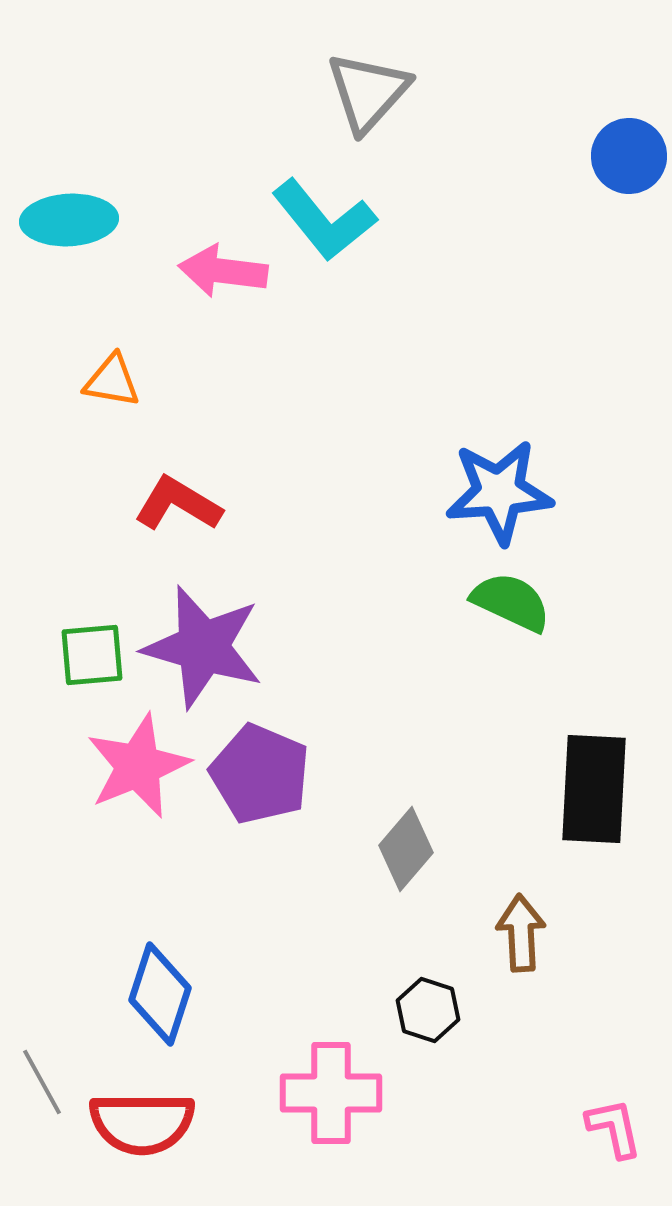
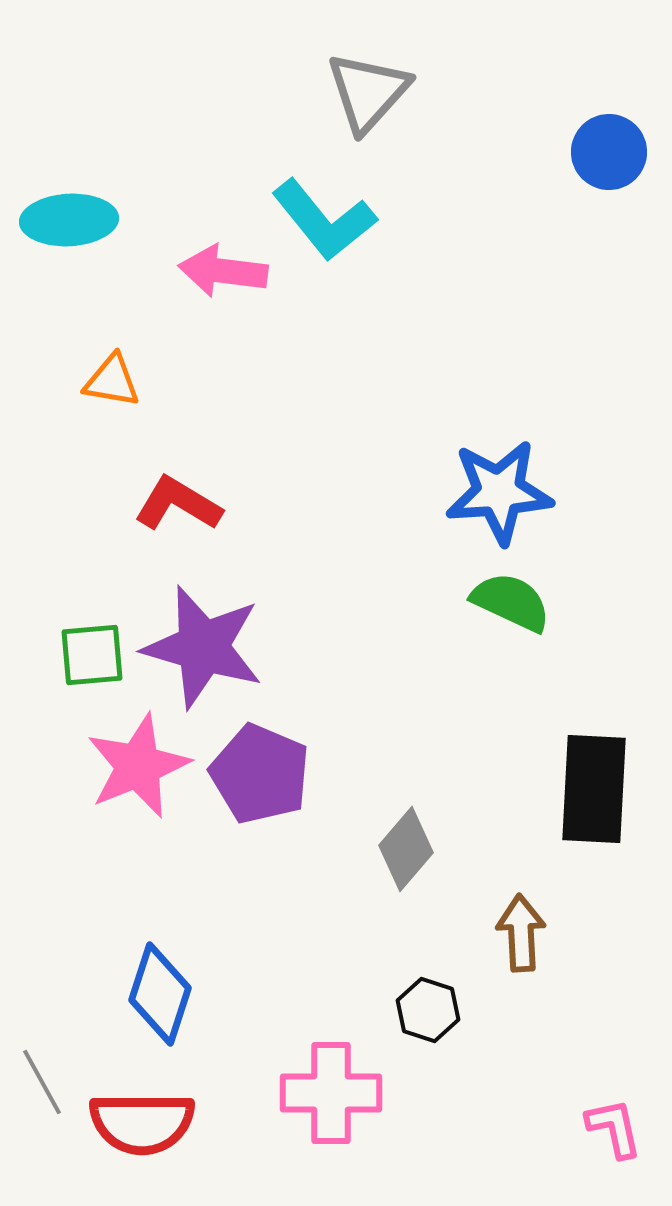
blue circle: moved 20 px left, 4 px up
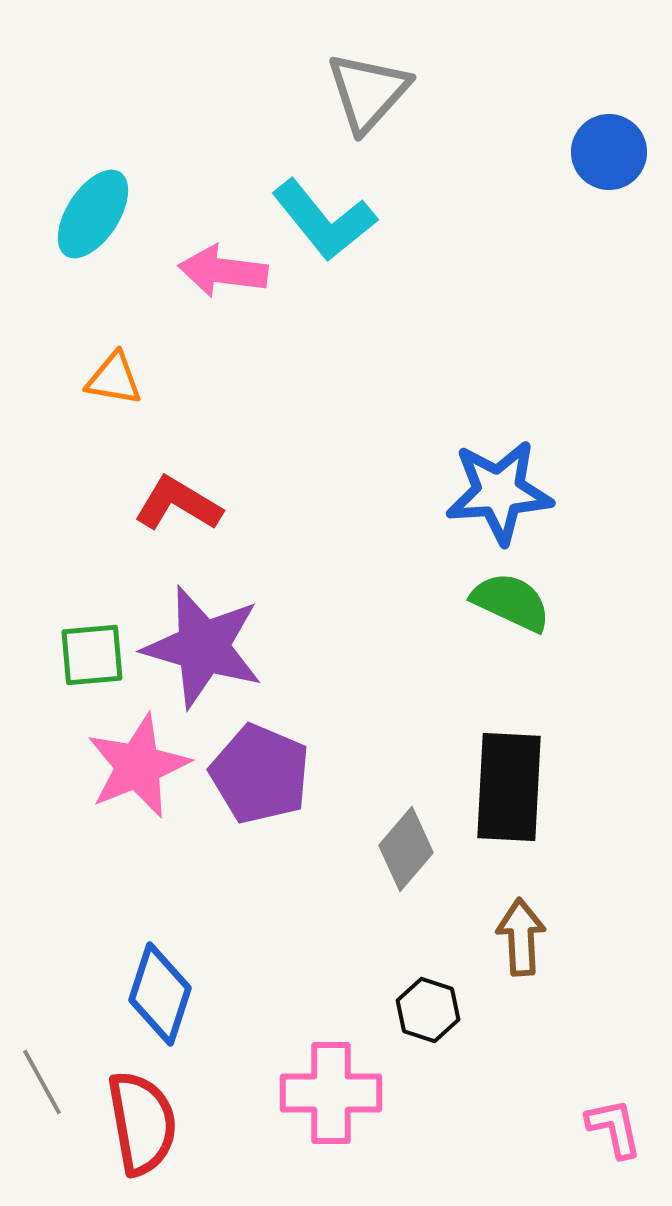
cyan ellipse: moved 24 px right, 6 px up; rotated 54 degrees counterclockwise
orange triangle: moved 2 px right, 2 px up
black rectangle: moved 85 px left, 2 px up
brown arrow: moved 4 px down
red semicircle: rotated 100 degrees counterclockwise
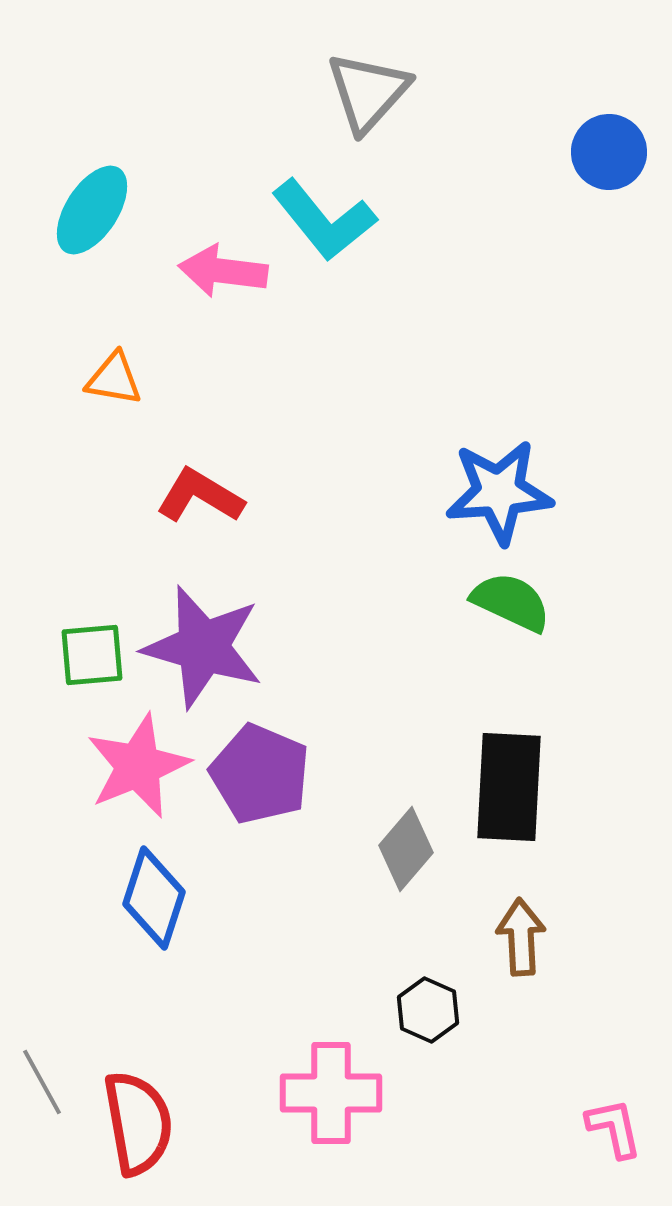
cyan ellipse: moved 1 px left, 4 px up
red L-shape: moved 22 px right, 8 px up
blue diamond: moved 6 px left, 96 px up
black hexagon: rotated 6 degrees clockwise
red semicircle: moved 4 px left
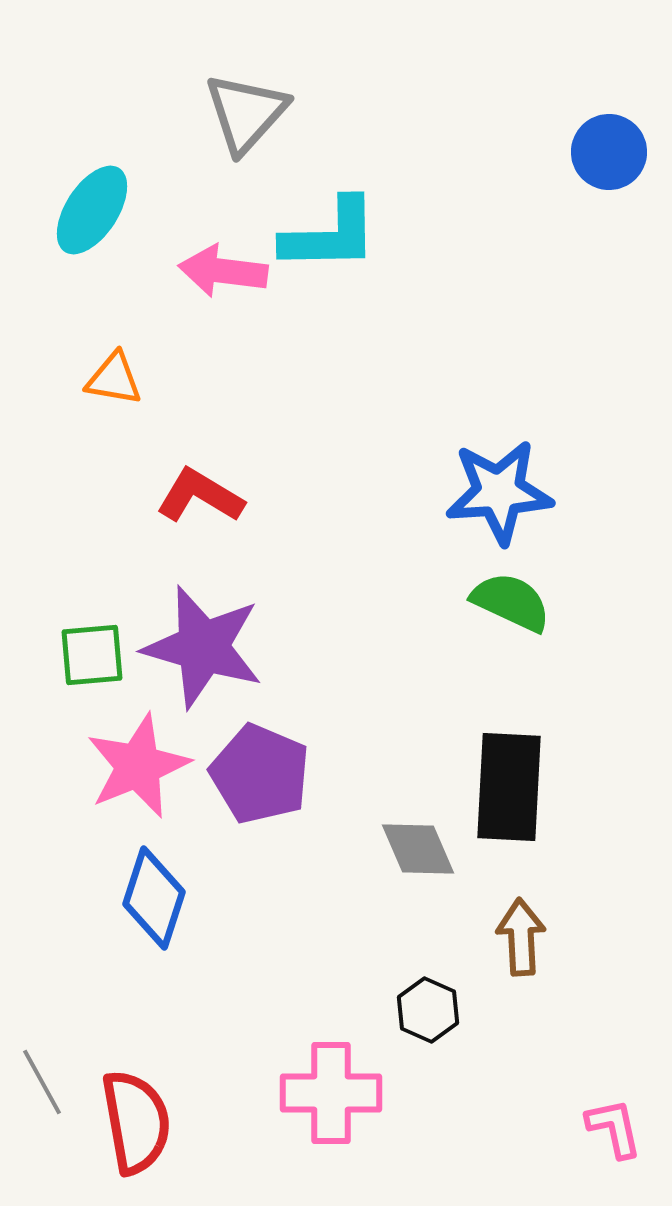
gray triangle: moved 122 px left, 21 px down
cyan L-shape: moved 6 px right, 15 px down; rotated 52 degrees counterclockwise
gray diamond: moved 12 px right; rotated 64 degrees counterclockwise
red semicircle: moved 2 px left, 1 px up
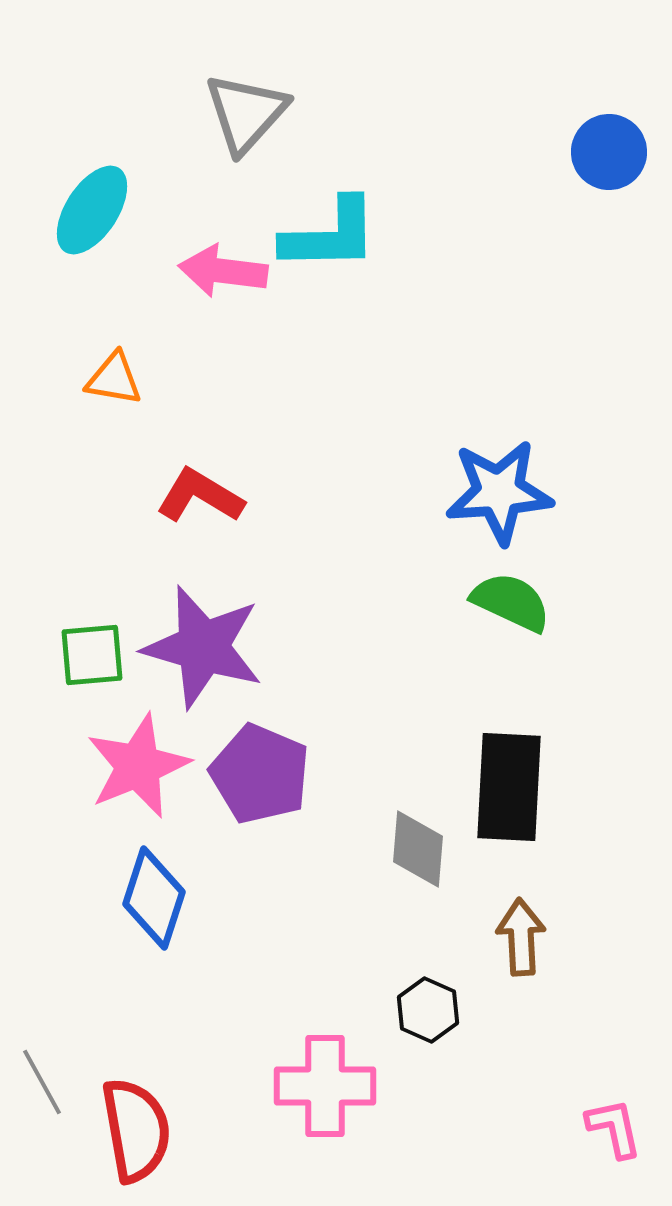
gray diamond: rotated 28 degrees clockwise
pink cross: moved 6 px left, 7 px up
red semicircle: moved 8 px down
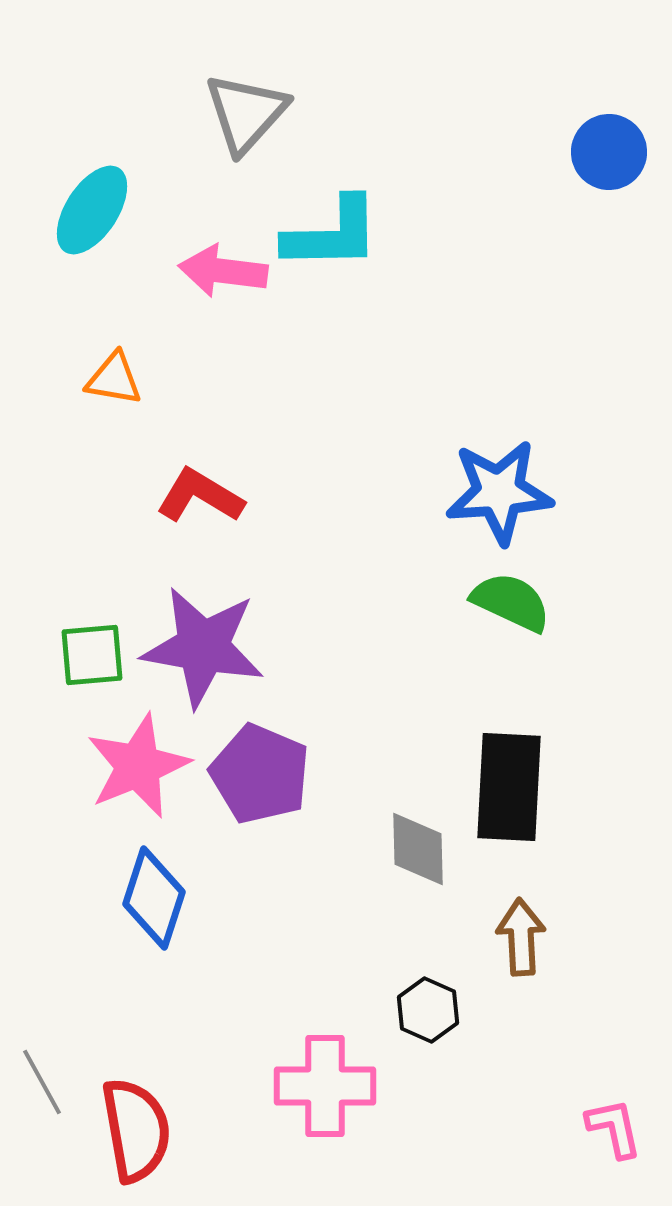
cyan L-shape: moved 2 px right, 1 px up
purple star: rotated 6 degrees counterclockwise
gray diamond: rotated 6 degrees counterclockwise
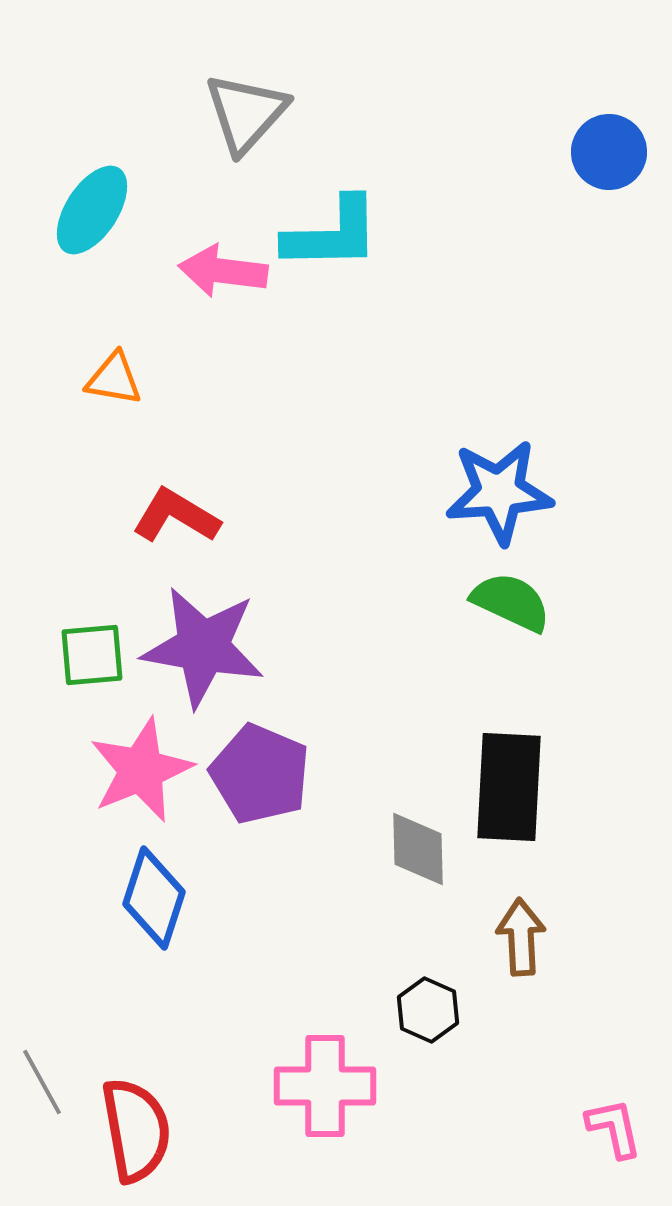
red L-shape: moved 24 px left, 20 px down
pink star: moved 3 px right, 4 px down
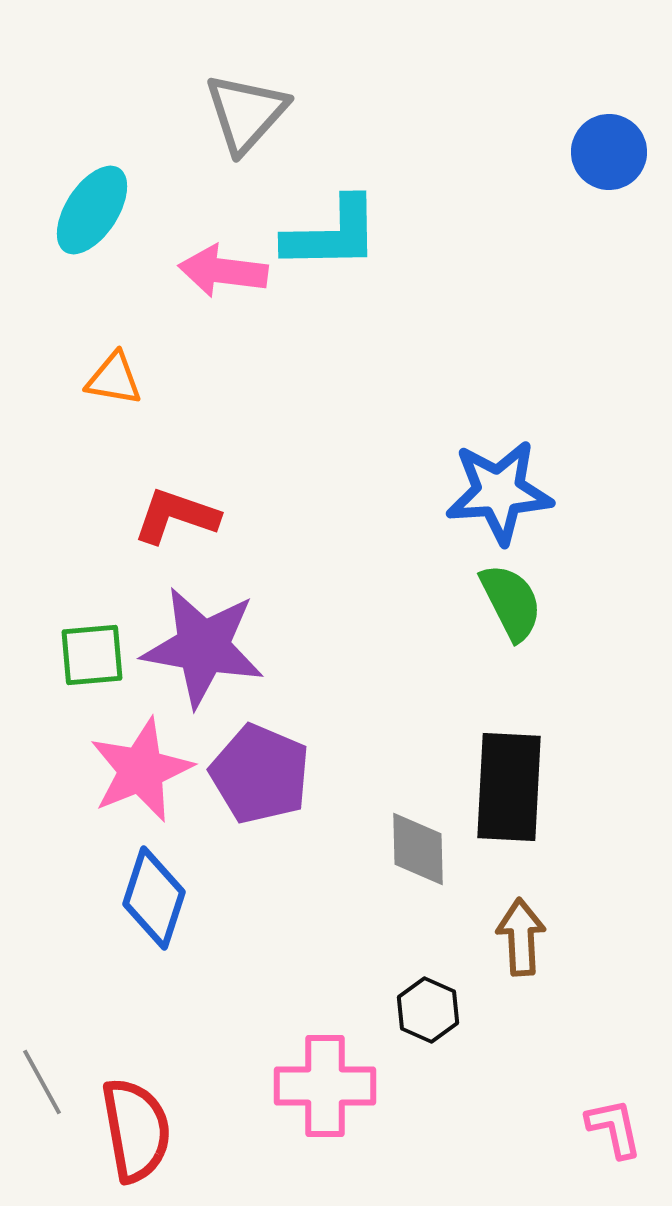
red L-shape: rotated 12 degrees counterclockwise
green semicircle: rotated 38 degrees clockwise
